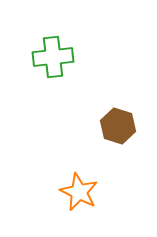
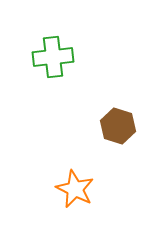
orange star: moved 4 px left, 3 px up
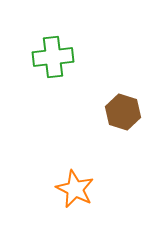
brown hexagon: moved 5 px right, 14 px up
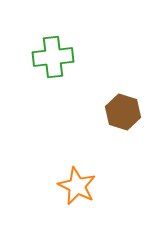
orange star: moved 2 px right, 3 px up
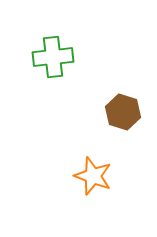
orange star: moved 16 px right, 10 px up; rotated 6 degrees counterclockwise
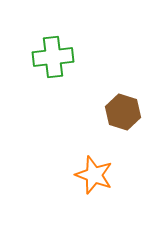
orange star: moved 1 px right, 1 px up
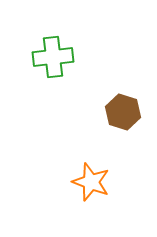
orange star: moved 3 px left, 7 px down
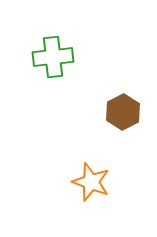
brown hexagon: rotated 16 degrees clockwise
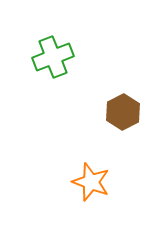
green cross: rotated 15 degrees counterclockwise
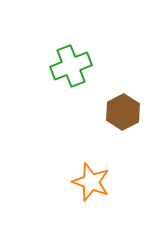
green cross: moved 18 px right, 9 px down
